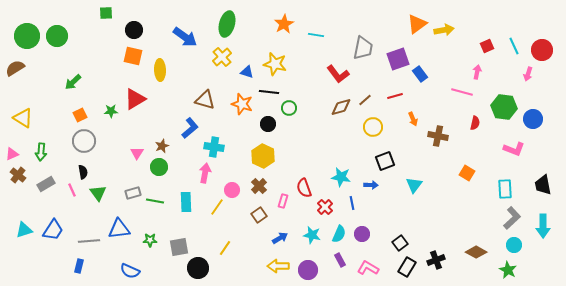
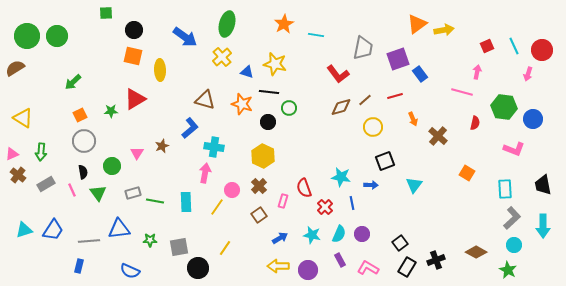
black circle at (268, 124): moved 2 px up
brown cross at (438, 136): rotated 30 degrees clockwise
green circle at (159, 167): moved 47 px left, 1 px up
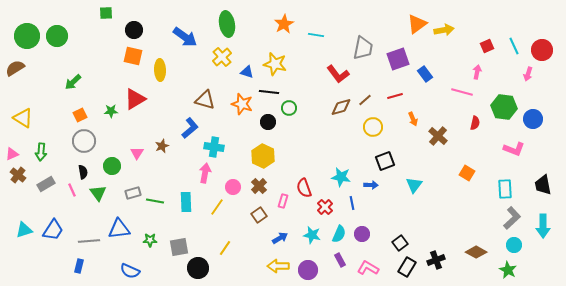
green ellipse at (227, 24): rotated 25 degrees counterclockwise
blue rectangle at (420, 74): moved 5 px right
pink circle at (232, 190): moved 1 px right, 3 px up
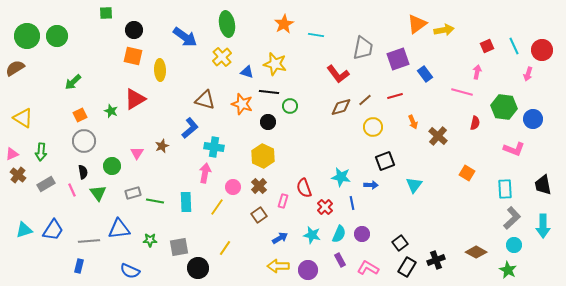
green circle at (289, 108): moved 1 px right, 2 px up
green star at (111, 111): rotated 24 degrees clockwise
orange arrow at (413, 119): moved 3 px down
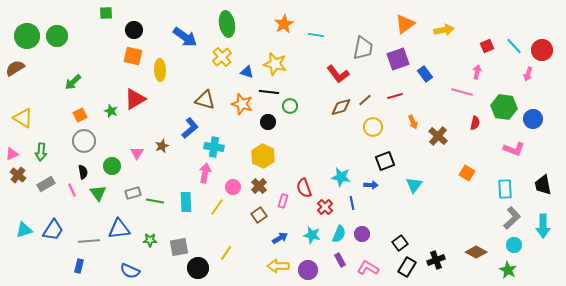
orange triangle at (417, 24): moved 12 px left
cyan line at (514, 46): rotated 18 degrees counterclockwise
yellow line at (225, 248): moved 1 px right, 5 px down
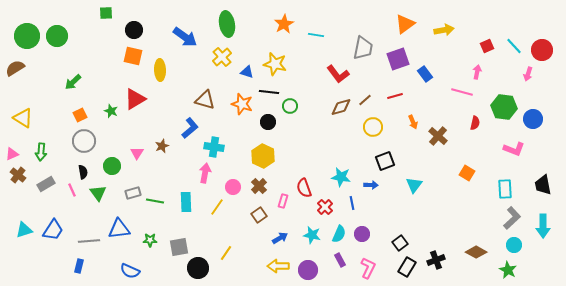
pink L-shape at (368, 268): rotated 85 degrees clockwise
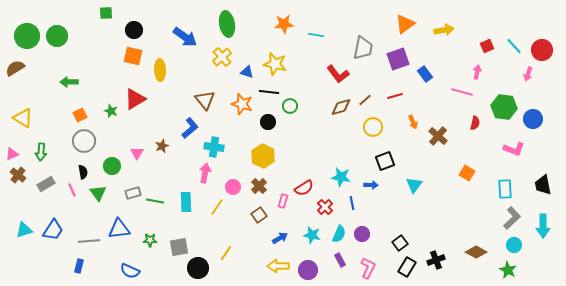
orange star at (284, 24): rotated 24 degrees clockwise
green arrow at (73, 82): moved 4 px left; rotated 42 degrees clockwise
brown triangle at (205, 100): rotated 35 degrees clockwise
red semicircle at (304, 188): rotated 102 degrees counterclockwise
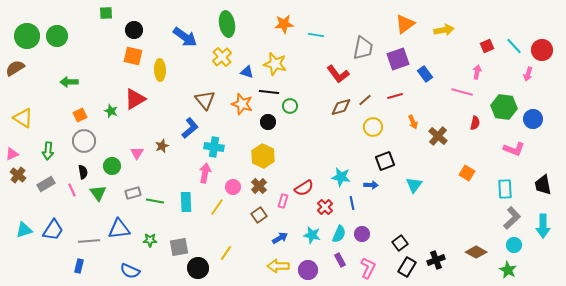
green arrow at (41, 152): moved 7 px right, 1 px up
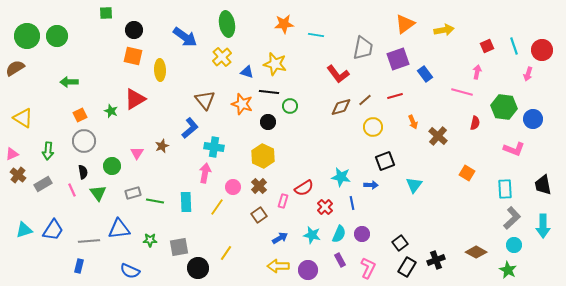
cyan line at (514, 46): rotated 24 degrees clockwise
gray rectangle at (46, 184): moved 3 px left
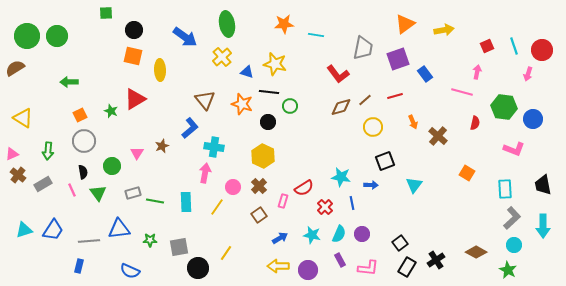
black cross at (436, 260): rotated 12 degrees counterclockwise
pink L-shape at (368, 268): rotated 70 degrees clockwise
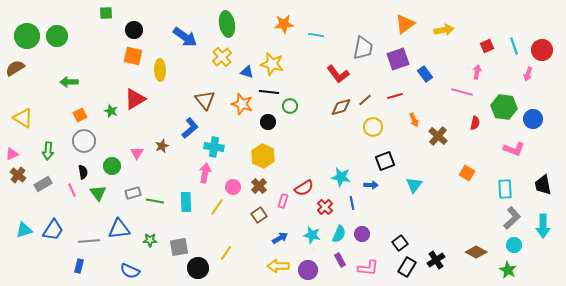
yellow star at (275, 64): moved 3 px left
orange arrow at (413, 122): moved 1 px right, 2 px up
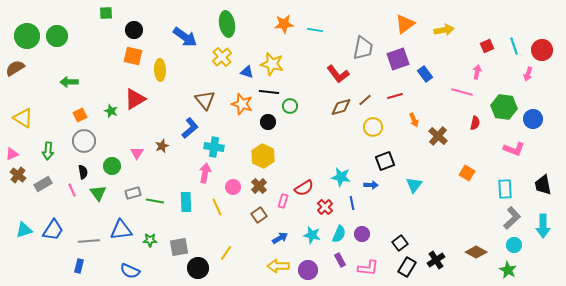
cyan line at (316, 35): moved 1 px left, 5 px up
yellow line at (217, 207): rotated 60 degrees counterclockwise
blue triangle at (119, 229): moved 2 px right, 1 px down
